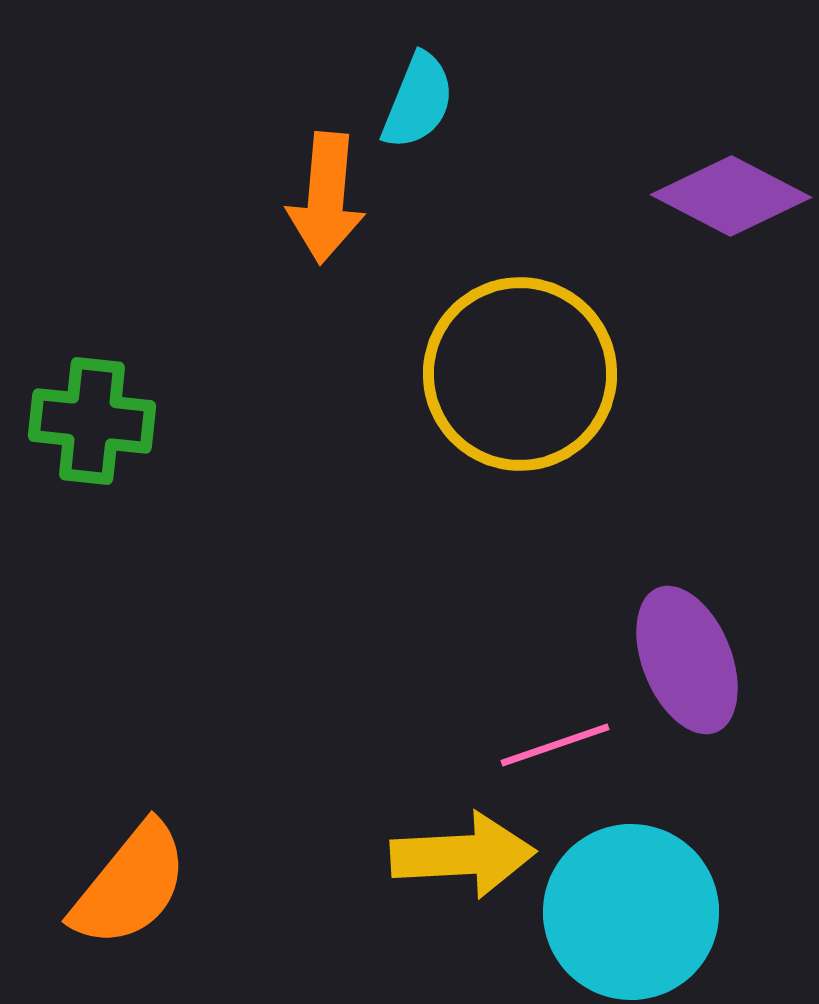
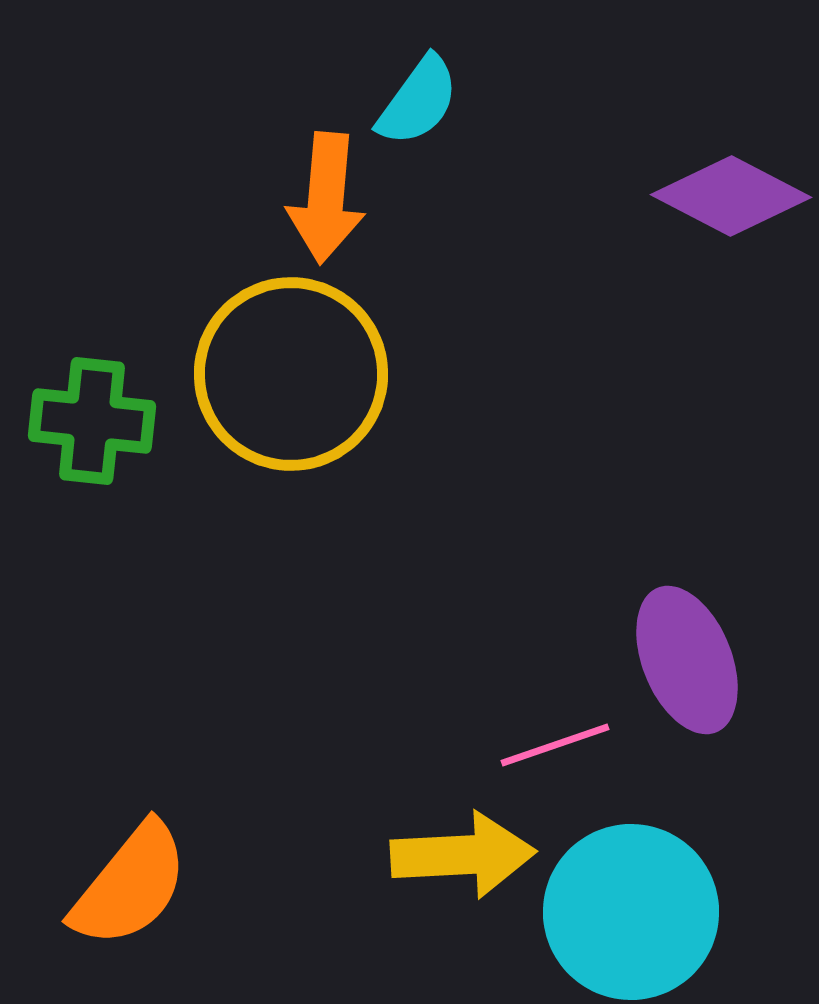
cyan semicircle: rotated 14 degrees clockwise
yellow circle: moved 229 px left
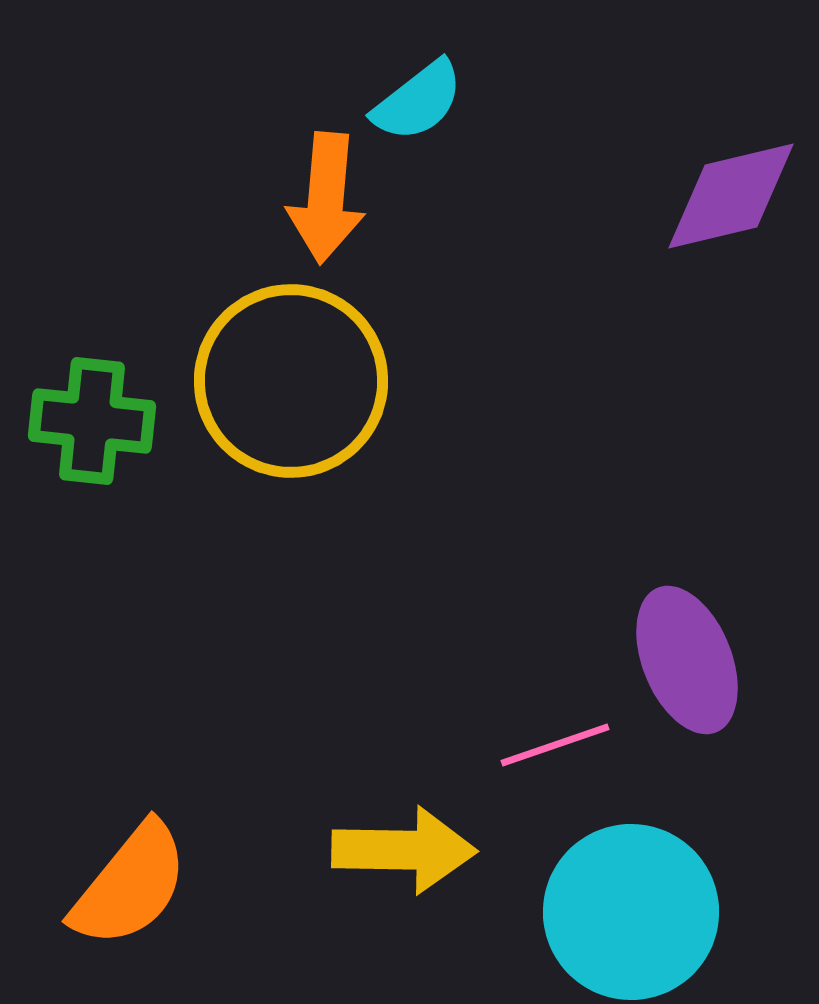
cyan semicircle: rotated 16 degrees clockwise
purple diamond: rotated 41 degrees counterclockwise
yellow circle: moved 7 px down
yellow arrow: moved 59 px left, 5 px up; rotated 4 degrees clockwise
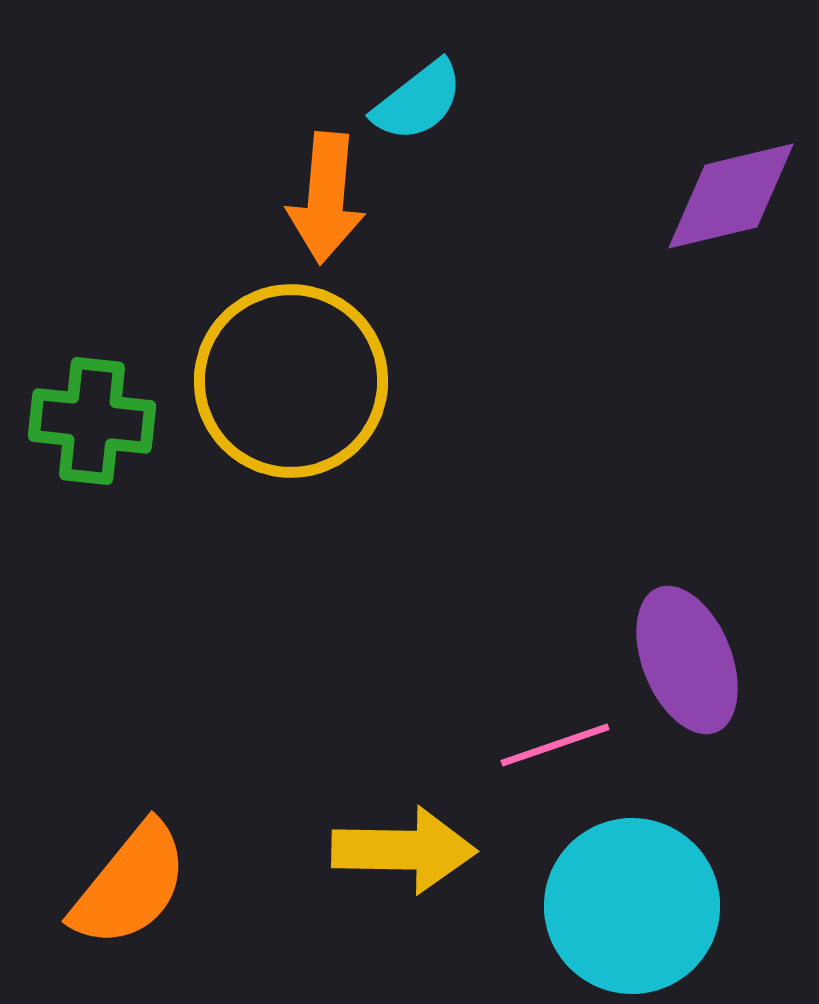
cyan circle: moved 1 px right, 6 px up
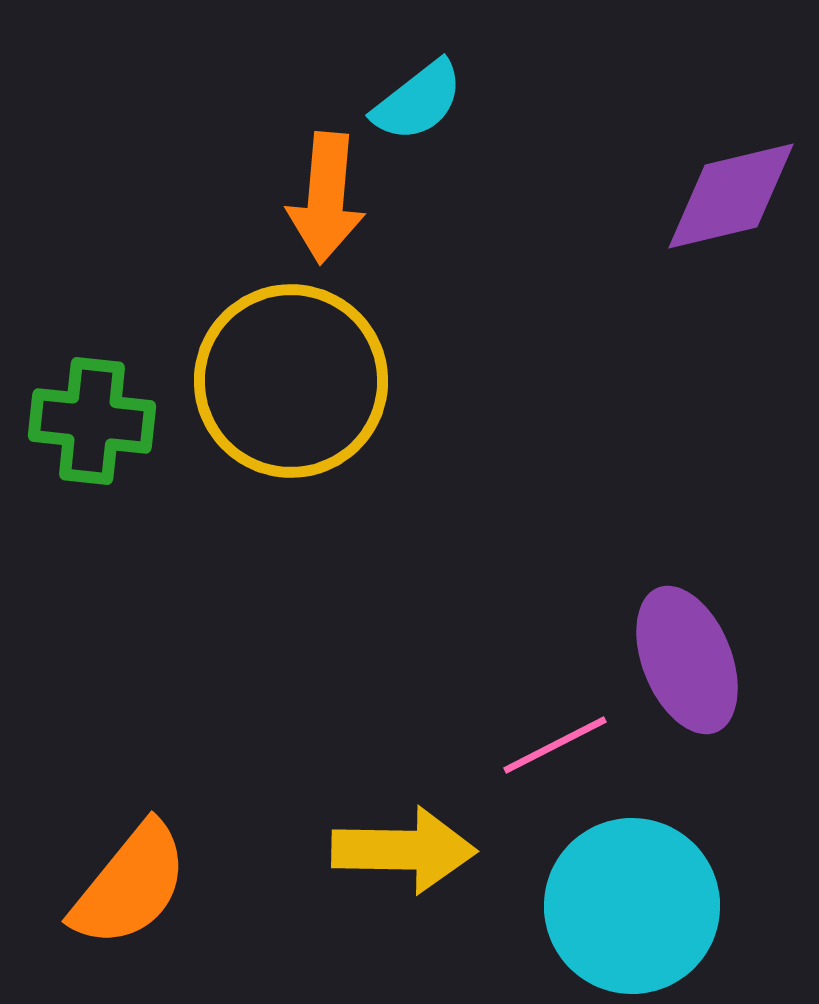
pink line: rotated 8 degrees counterclockwise
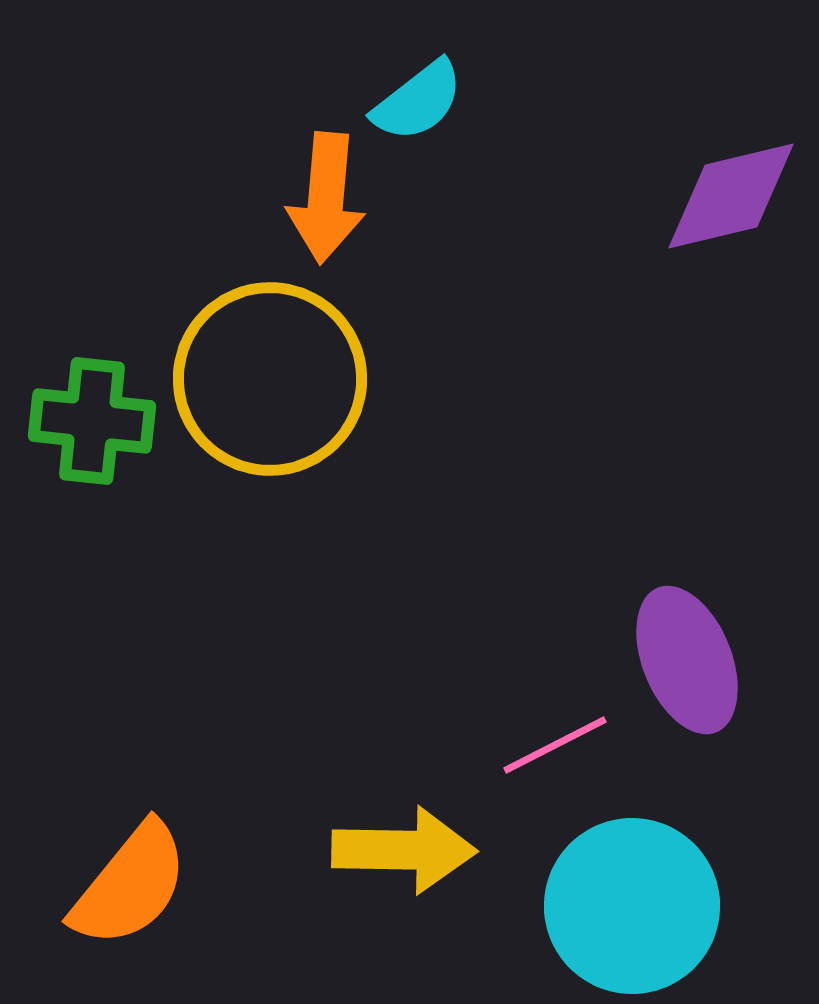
yellow circle: moved 21 px left, 2 px up
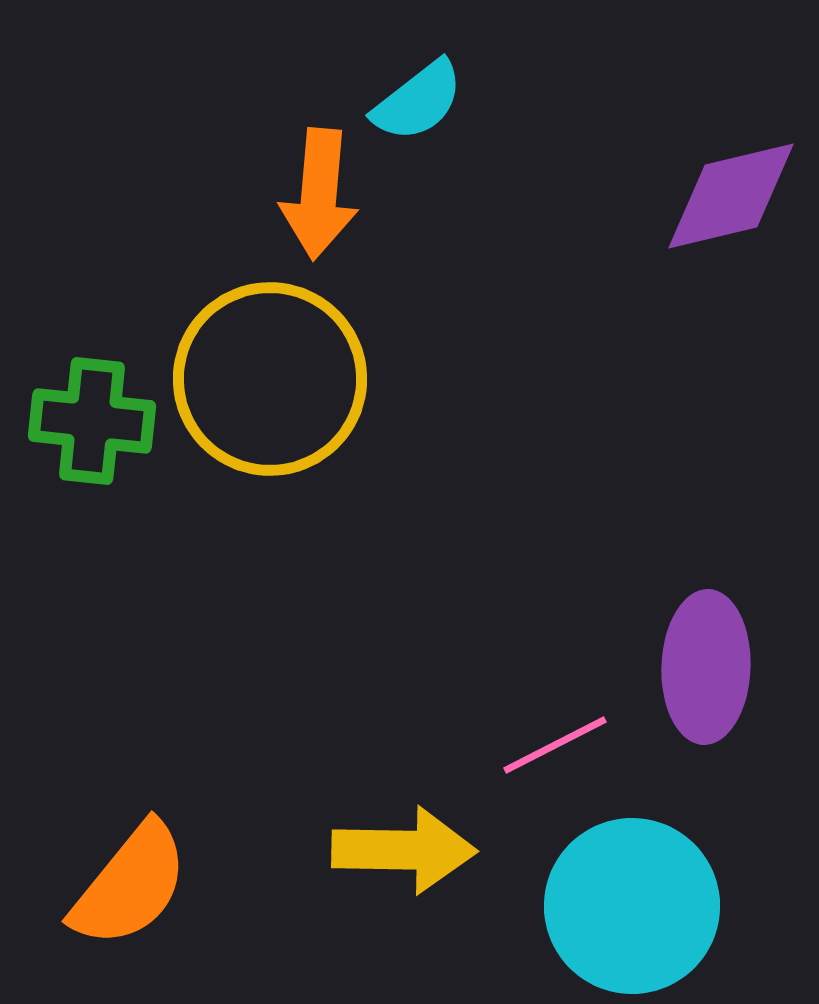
orange arrow: moved 7 px left, 4 px up
purple ellipse: moved 19 px right, 7 px down; rotated 24 degrees clockwise
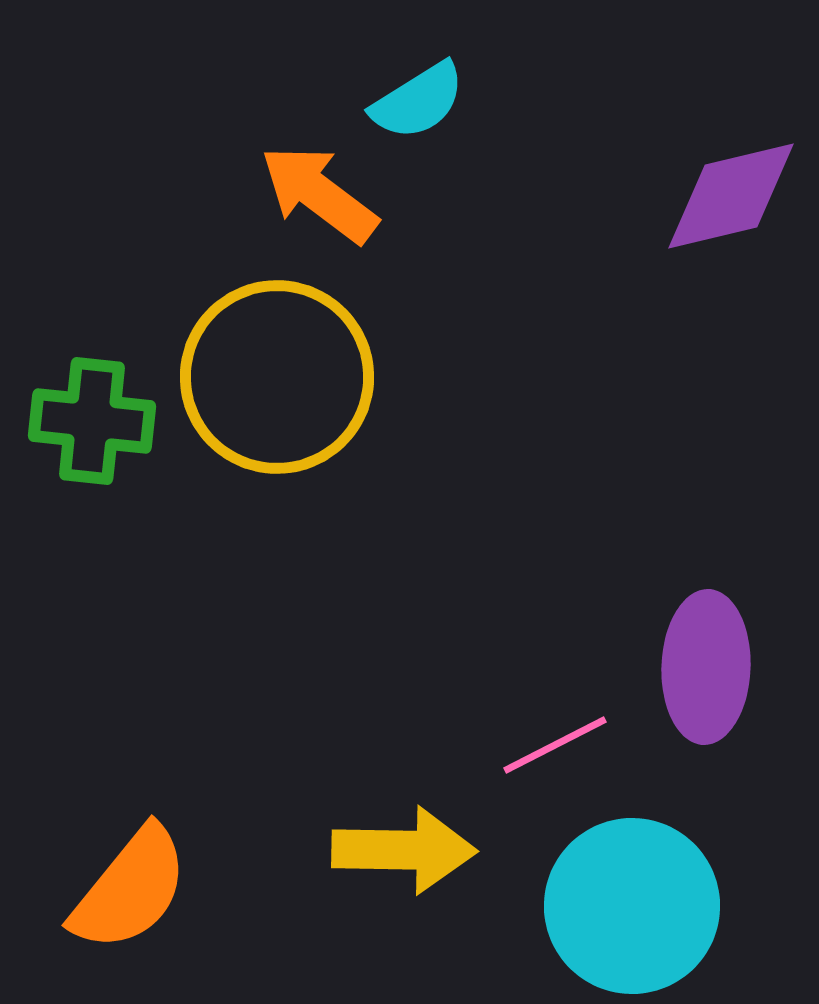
cyan semicircle: rotated 6 degrees clockwise
orange arrow: rotated 122 degrees clockwise
yellow circle: moved 7 px right, 2 px up
orange semicircle: moved 4 px down
